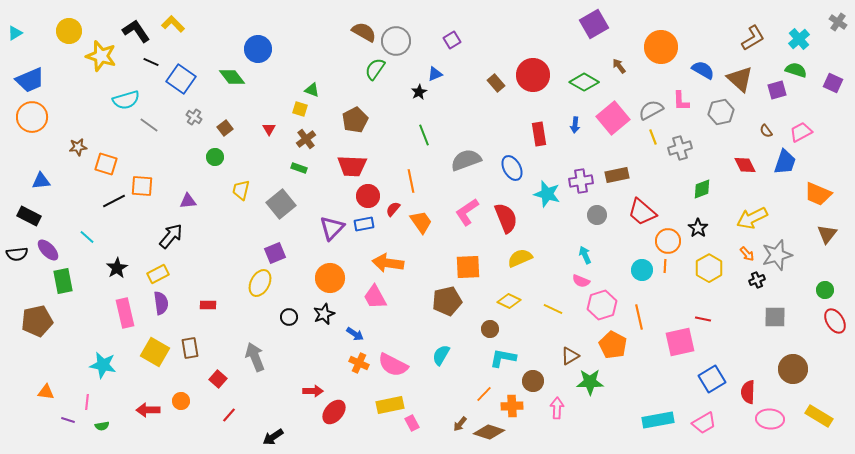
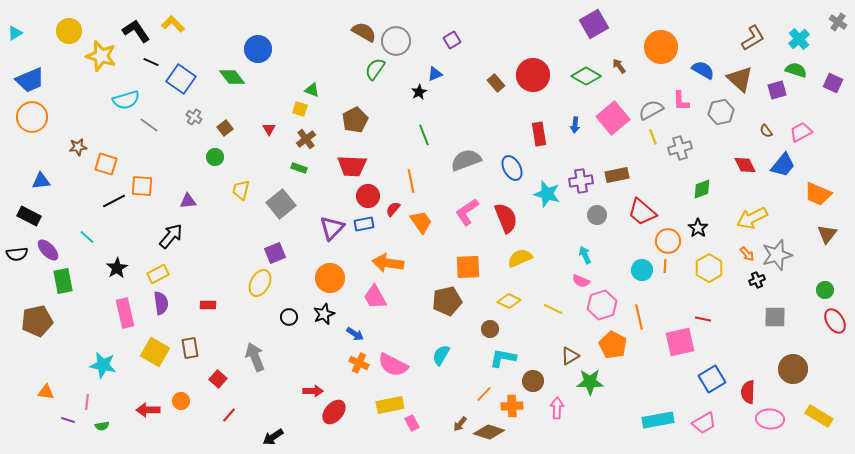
green diamond at (584, 82): moved 2 px right, 6 px up
blue trapezoid at (785, 162): moved 2 px left, 3 px down; rotated 20 degrees clockwise
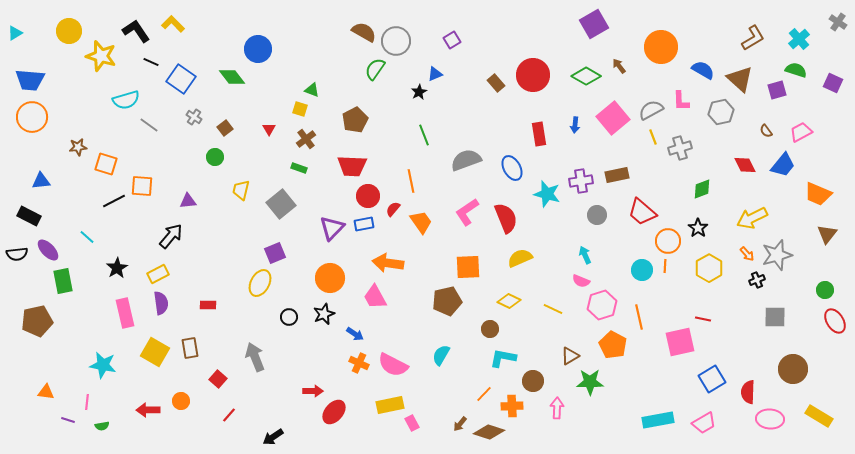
blue trapezoid at (30, 80): rotated 28 degrees clockwise
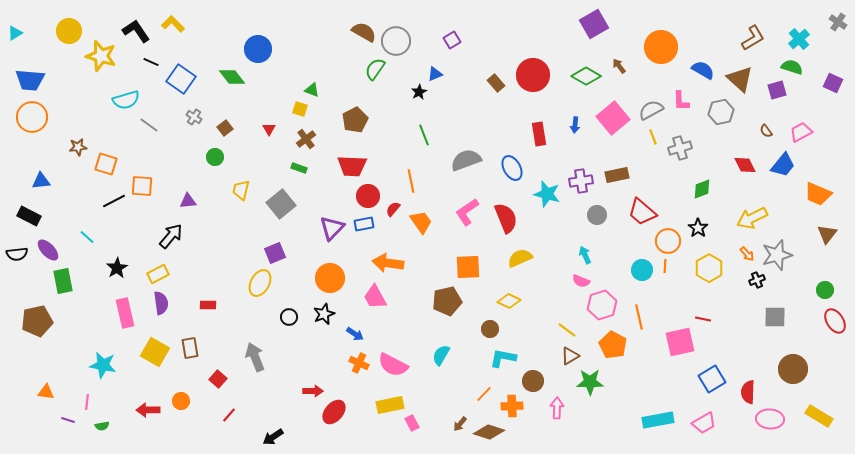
green semicircle at (796, 70): moved 4 px left, 3 px up
yellow line at (553, 309): moved 14 px right, 21 px down; rotated 12 degrees clockwise
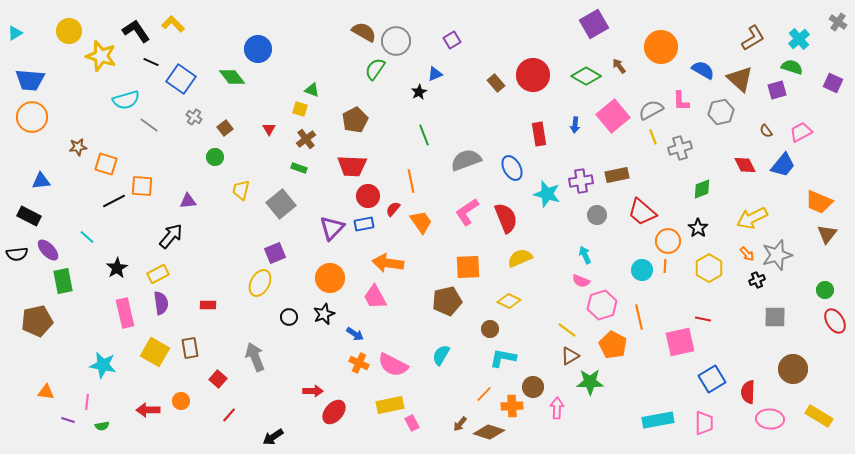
pink square at (613, 118): moved 2 px up
orange trapezoid at (818, 194): moved 1 px right, 8 px down
brown circle at (533, 381): moved 6 px down
pink trapezoid at (704, 423): rotated 60 degrees counterclockwise
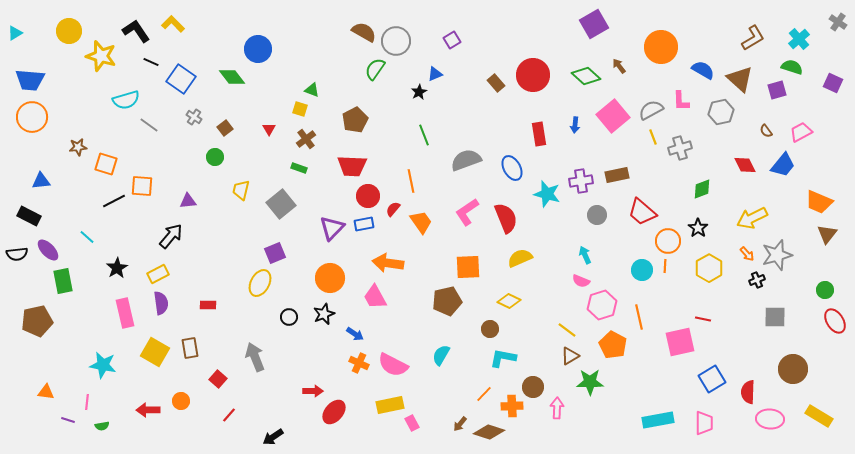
green diamond at (586, 76): rotated 12 degrees clockwise
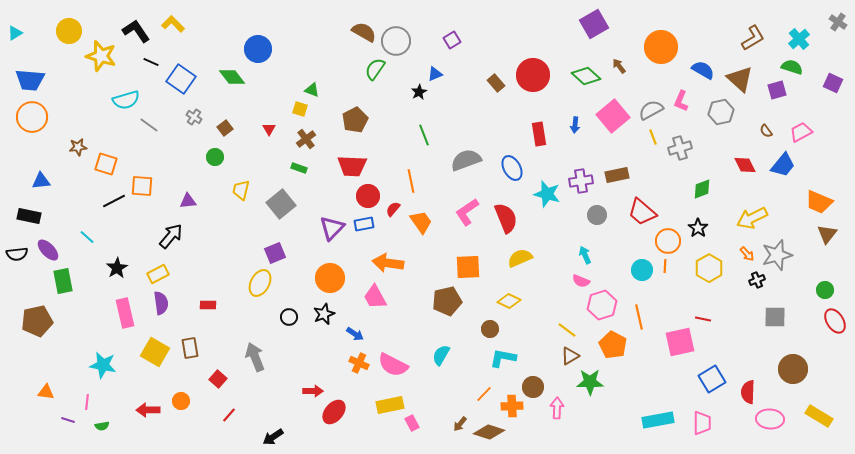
pink L-shape at (681, 101): rotated 25 degrees clockwise
black rectangle at (29, 216): rotated 15 degrees counterclockwise
pink trapezoid at (704, 423): moved 2 px left
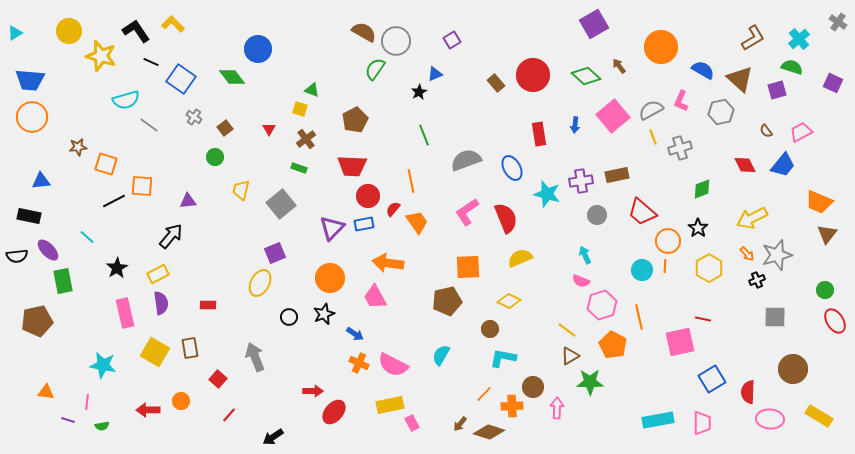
orange trapezoid at (421, 222): moved 4 px left
black semicircle at (17, 254): moved 2 px down
